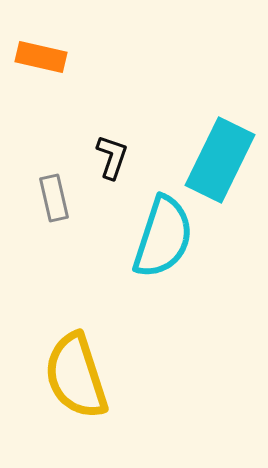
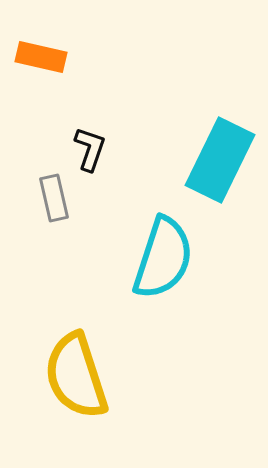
black L-shape: moved 22 px left, 8 px up
cyan semicircle: moved 21 px down
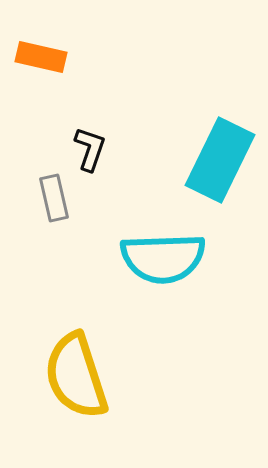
cyan semicircle: rotated 70 degrees clockwise
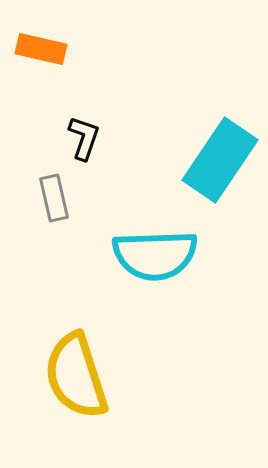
orange rectangle: moved 8 px up
black L-shape: moved 6 px left, 11 px up
cyan rectangle: rotated 8 degrees clockwise
cyan semicircle: moved 8 px left, 3 px up
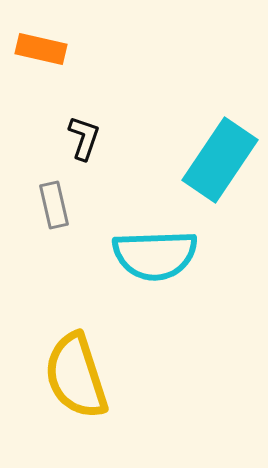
gray rectangle: moved 7 px down
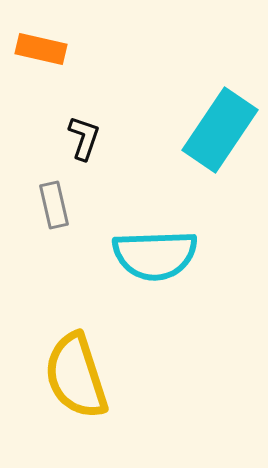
cyan rectangle: moved 30 px up
